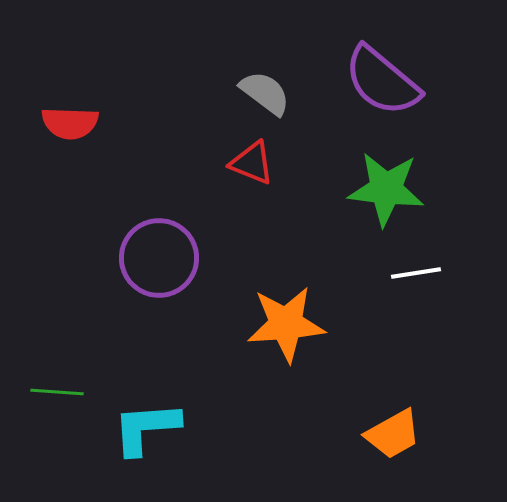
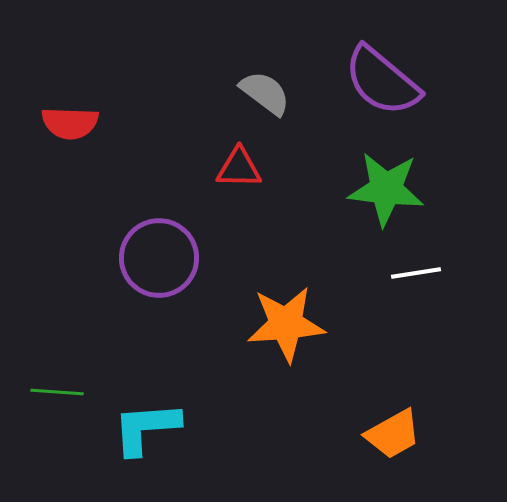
red triangle: moved 13 px left, 5 px down; rotated 21 degrees counterclockwise
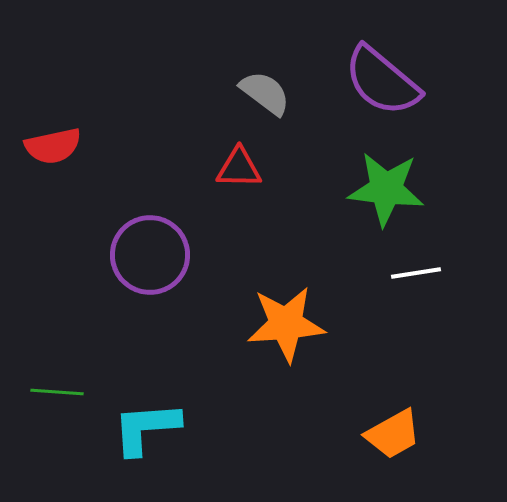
red semicircle: moved 17 px left, 23 px down; rotated 14 degrees counterclockwise
purple circle: moved 9 px left, 3 px up
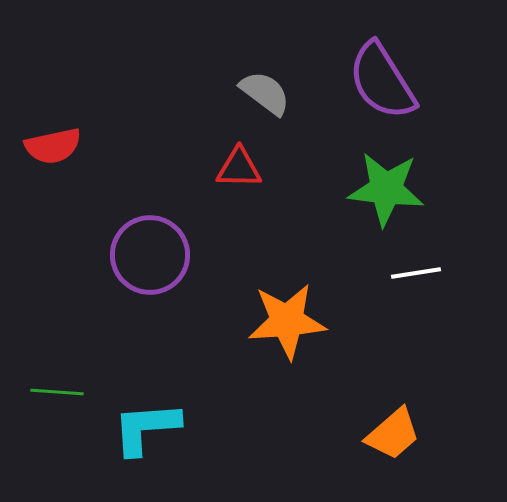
purple semicircle: rotated 18 degrees clockwise
orange star: moved 1 px right, 3 px up
orange trapezoid: rotated 12 degrees counterclockwise
